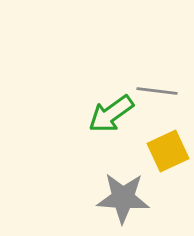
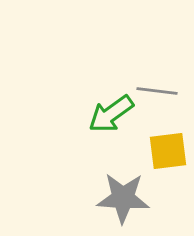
yellow square: rotated 18 degrees clockwise
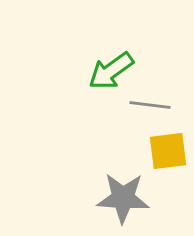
gray line: moved 7 px left, 14 px down
green arrow: moved 43 px up
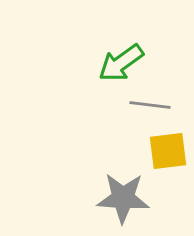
green arrow: moved 10 px right, 8 px up
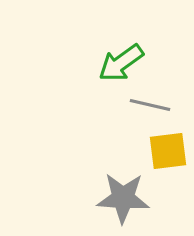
gray line: rotated 6 degrees clockwise
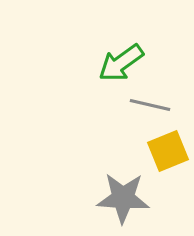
yellow square: rotated 15 degrees counterclockwise
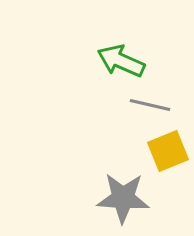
green arrow: moved 2 px up; rotated 60 degrees clockwise
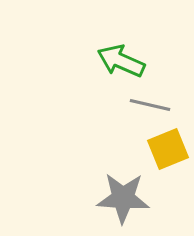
yellow square: moved 2 px up
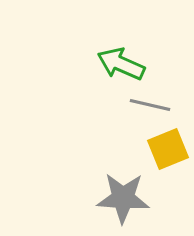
green arrow: moved 3 px down
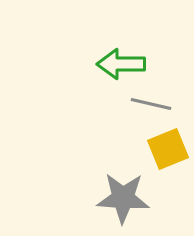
green arrow: rotated 24 degrees counterclockwise
gray line: moved 1 px right, 1 px up
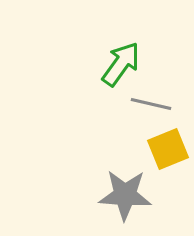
green arrow: rotated 126 degrees clockwise
gray star: moved 2 px right, 3 px up
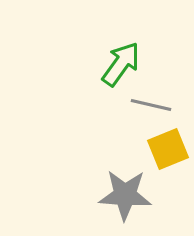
gray line: moved 1 px down
